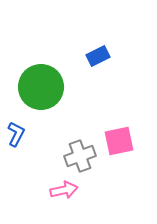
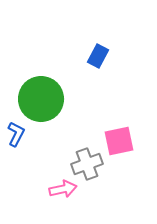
blue rectangle: rotated 35 degrees counterclockwise
green circle: moved 12 px down
gray cross: moved 7 px right, 8 px down
pink arrow: moved 1 px left, 1 px up
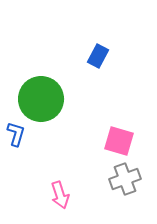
blue L-shape: rotated 10 degrees counterclockwise
pink square: rotated 28 degrees clockwise
gray cross: moved 38 px right, 15 px down
pink arrow: moved 3 px left, 6 px down; rotated 84 degrees clockwise
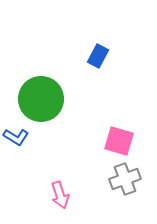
blue L-shape: moved 3 px down; rotated 105 degrees clockwise
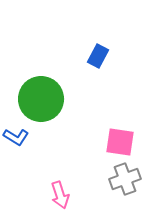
pink square: moved 1 px right, 1 px down; rotated 8 degrees counterclockwise
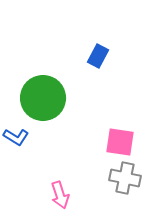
green circle: moved 2 px right, 1 px up
gray cross: moved 1 px up; rotated 32 degrees clockwise
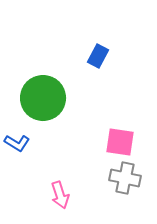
blue L-shape: moved 1 px right, 6 px down
